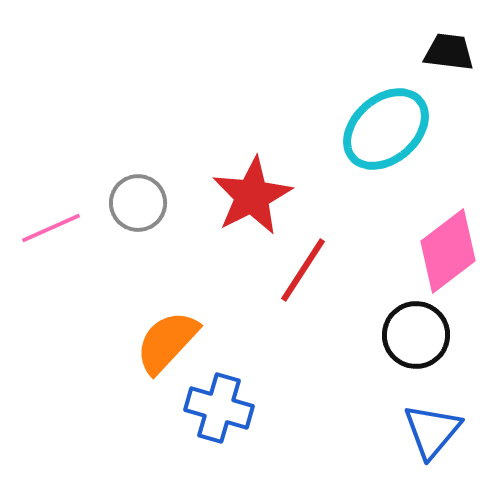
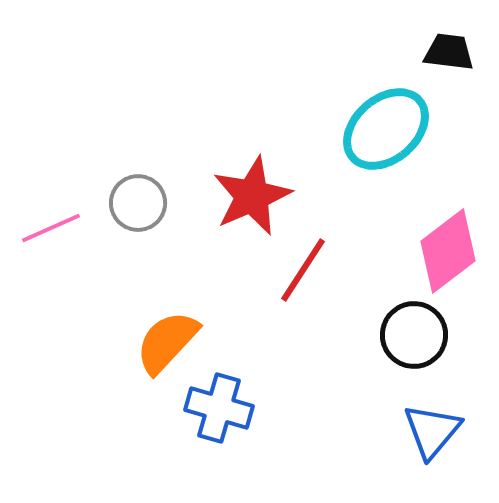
red star: rotated 4 degrees clockwise
black circle: moved 2 px left
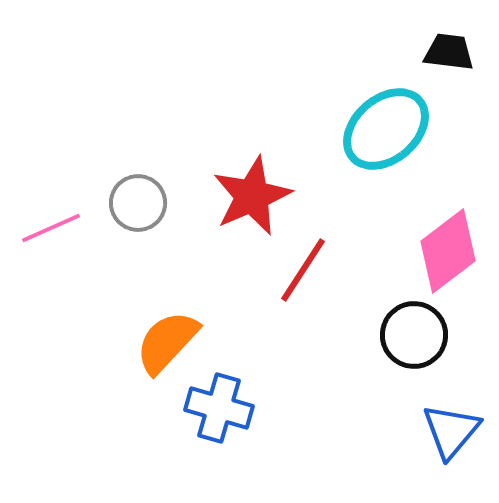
blue triangle: moved 19 px right
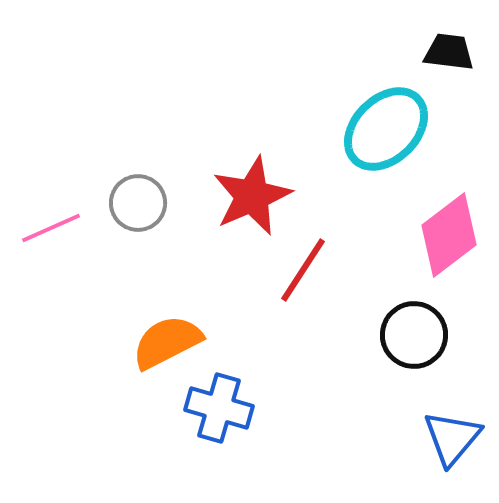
cyan ellipse: rotated 4 degrees counterclockwise
pink diamond: moved 1 px right, 16 px up
orange semicircle: rotated 20 degrees clockwise
blue triangle: moved 1 px right, 7 px down
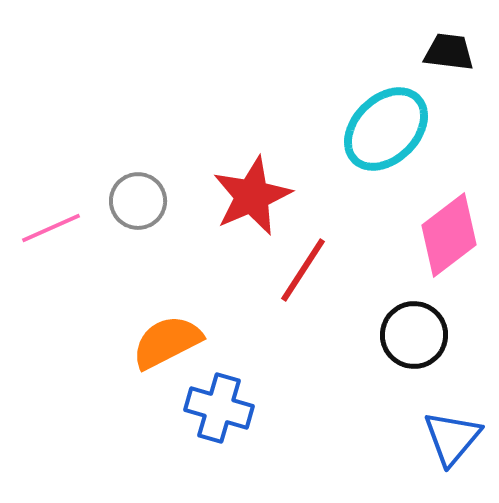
gray circle: moved 2 px up
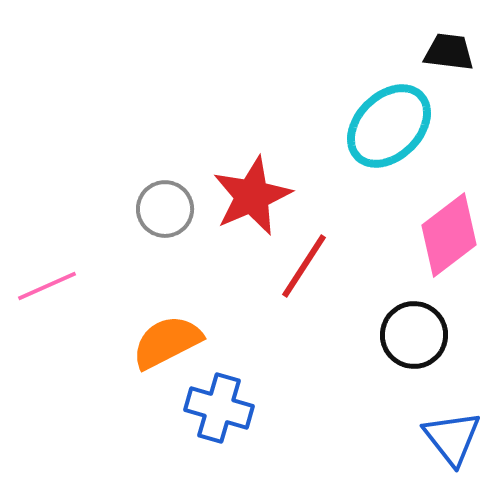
cyan ellipse: moved 3 px right, 3 px up
gray circle: moved 27 px right, 8 px down
pink line: moved 4 px left, 58 px down
red line: moved 1 px right, 4 px up
blue triangle: rotated 18 degrees counterclockwise
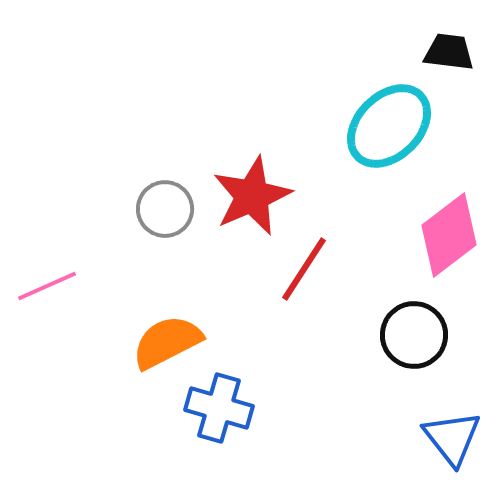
red line: moved 3 px down
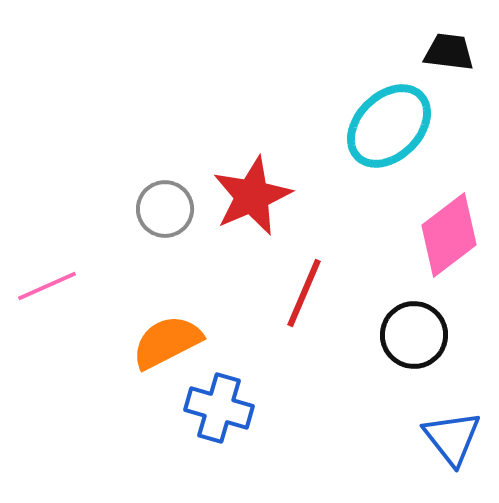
red line: moved 24 px down; rotated 10 degrees counterclockwise
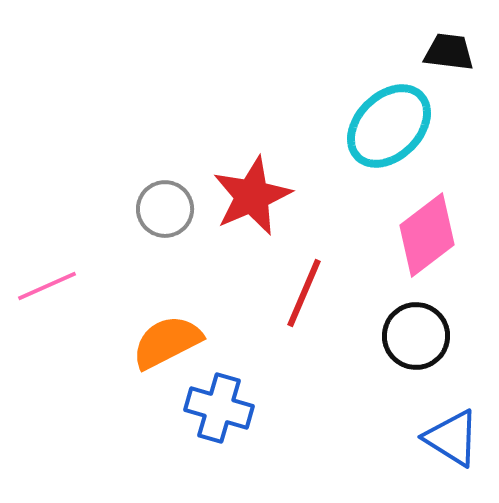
pink diamond: moved 22 px left
black circle: moved 2 px right, 1 px down
blue triangle: rotated 20 degrees counterclockwise
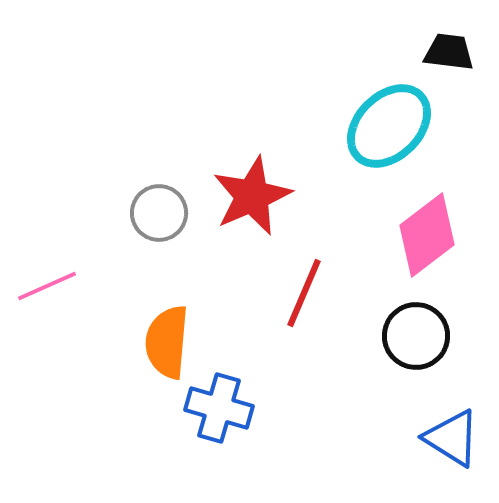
gray circle: moved 6 px left, 4 px down
orange semicircle: rotated 58 degrees counterclockwise
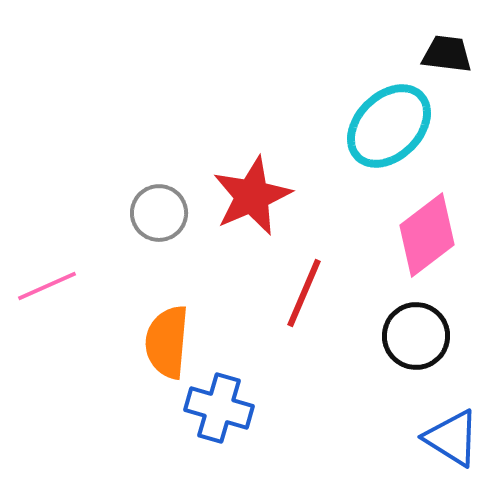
black trapezoid: moved 2 px left, 2 px down
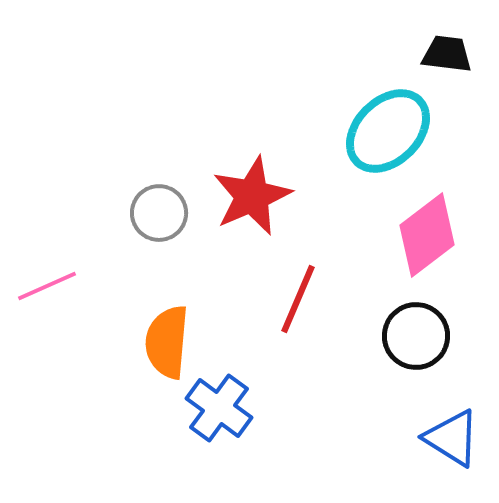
cyan ellipse: moved 1 px left, 5 px down
red line: moved 6 px left, 6 px down
blue cross: rotated 20 degrees clockwise
